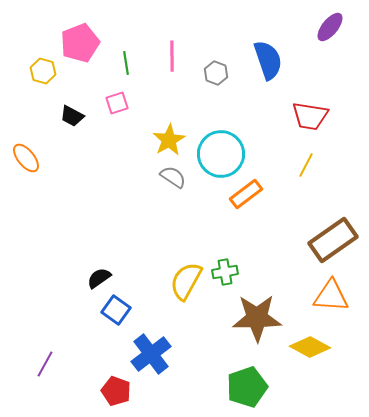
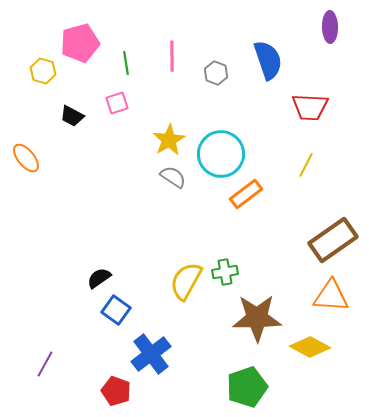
purple ellipse: rotated 40 degrees counterclockwise
pink pentagon: rotated 6 degrees clockwise
red trapezoid: moved 9 px up; rotated 6 degrees counterclockwise
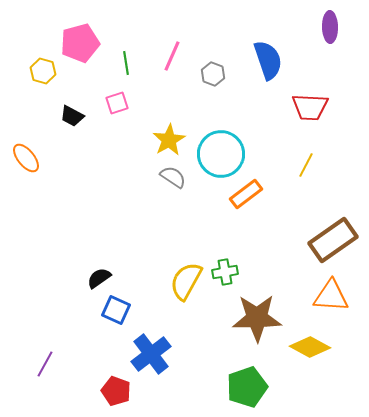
pink line: rotated 24 degrees clockwise
gray hexagon: moved 3 px left, 1 px down
blue square: rotated 12 degrees counterclockwise
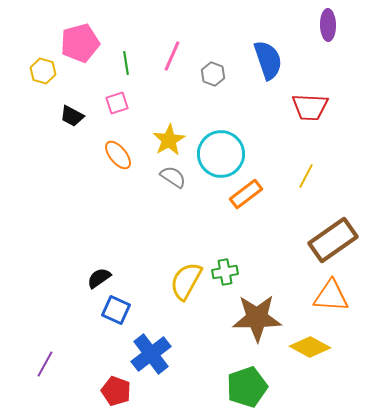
purple ellipse: moved 2 px left, 2 px up
orange ellipse: moved 92 px right, 3 px up
yellow line: moved 11 px down
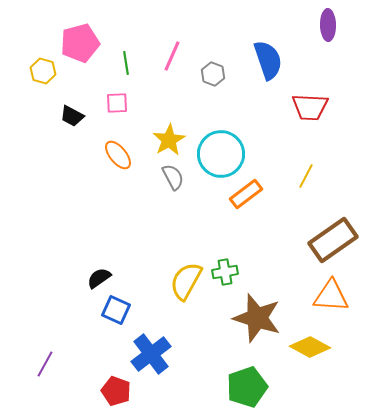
pink square: rotated 15 degrees clockwise
gray semicircle: rotated 28 degrees clockwise
brown star: rotated 18 degrees clockwise
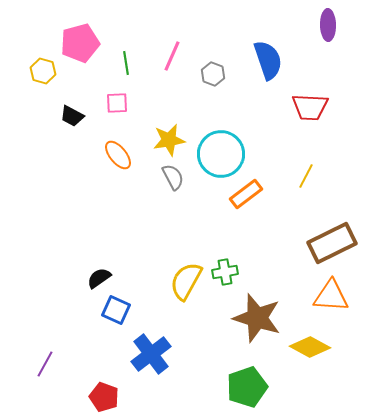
yellow star: rotated 20 degrees clockwise
brown rectangle: moved 1 px left, 3 px down; rotated 9 degrees clockwise
red pentagon: moved 12 px left, 6 px down
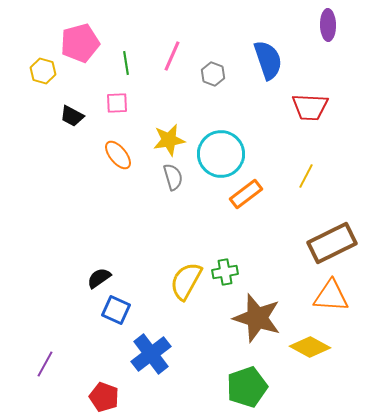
gray semicircle: rotated 12 degrees clockwise
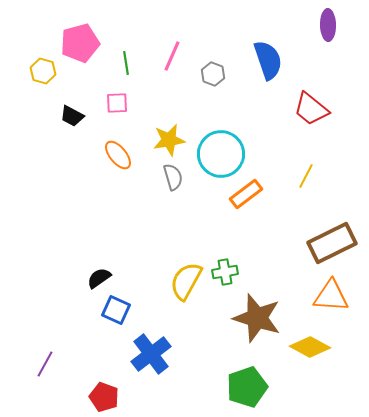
red trapezoid: moved 1 px right, 2 px down; rotated 36 degrees clockwise
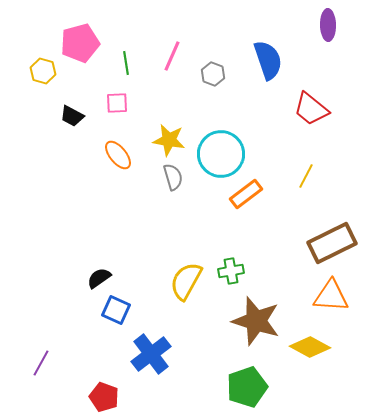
yellow star: rotated 20 degrees clockwise
green cross: moved 6 px right, 1 px up
brown star: moved 1 px left, 3 px down
purple line: moved 4 px left, 1 px up
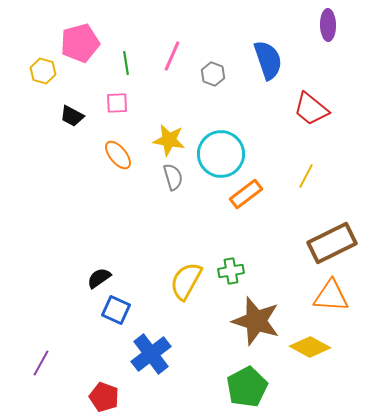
green pentagon: rotated 9 degrees counterclockwise
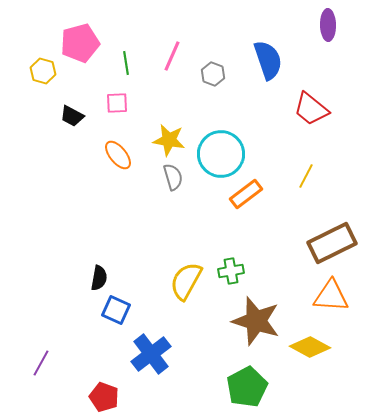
black semicircle: rotated 135 degrees clockwise
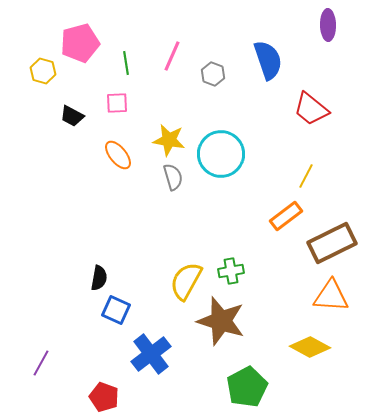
orange rectangle: moved 40 px right, 22 px down
brown star: moved 35 px left
